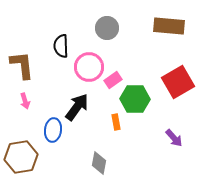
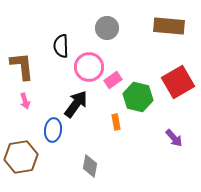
brown L-shape: moved 1 px down
green hexagon: moved 3 px right, 2 px up; rotated 12 degrees clockwise
black arrow: moved 1 px left, 3 px up
gray diamond: moved 9 px left, 3 px down
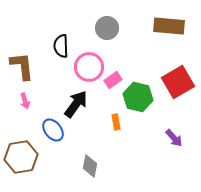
blue ellipse: rotated 45 degrees counterclockwise
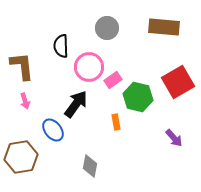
brown rectangle: moved 5 px left, 1 px down
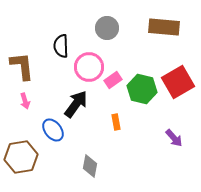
green hexagon: moved 4 px right, 8 px up
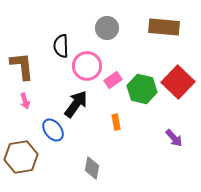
pink circle: moved 2 px left, 1 px up
red square: rotated 16 degrees counterclockwise
gray diamond: moved 2 px right, 2 px down
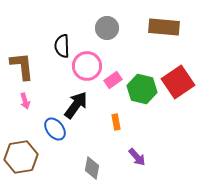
black semicircle: moved 1 px right
red square: rotated 12 degrees clockwise
black arrow: moved 1 px down
blue ellipse: moved 2 px right, 1 px up
purple arrow: moved 37 px left, 19 px down
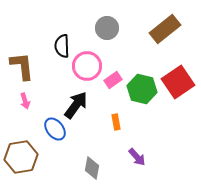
brown rectangle: moved 1 px right, 2 px down; rotated 44 degrees counterclockwise
